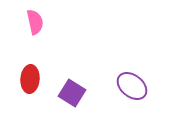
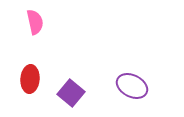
purple ellipse: rotated 12 degrees counterclockwise
purple square: moved 1 px left; rotated 8 degrees clockwise
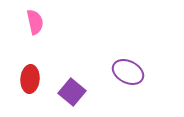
purple ellipse: moved 4 px left, 14 px up
purple square: moved 1 px right, 1 px up
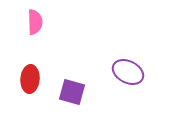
pink semicircle: rotated 10 degrees clockwise
purple square: rotated 24 degrees counterclockwise
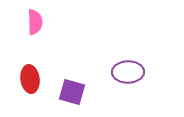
purple ellipse: rotated 28 degrees counterclockwise
red ellipse: rotated 12 degrees counterclockwise
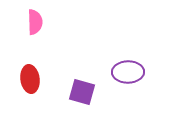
purple square: moved 10 px right
